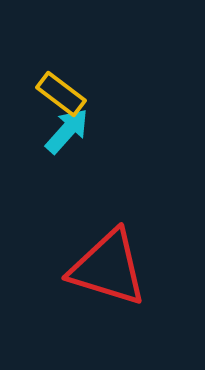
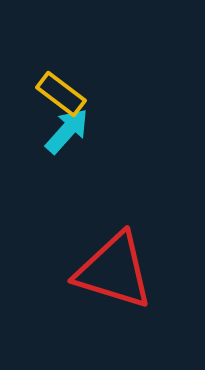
red triangle: moved 6 px right, 3 px down
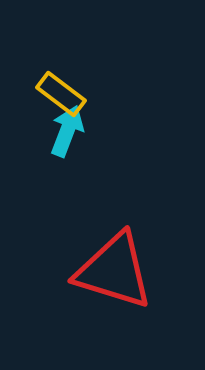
cyan arrow: rotated 21 degrees counterclockwise
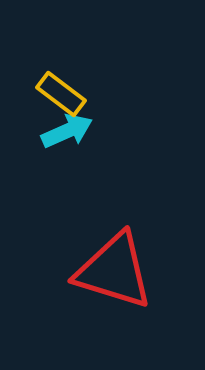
cyan arrow: rotated 45 degrees clockwise
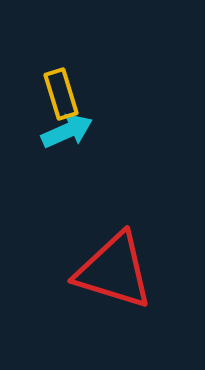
yellow rectangle: rotated 36 degrees clockwise
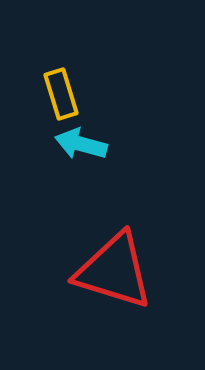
cyan arrow: moved 14 px right, 13 px down; rotated 141 degrees counterclockwise
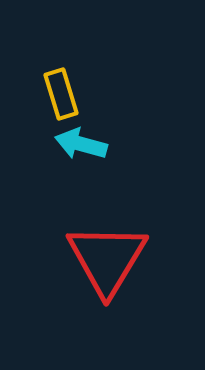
red triangle: moved 7 px left, 12 px up; rotated 44 degrees clockwise
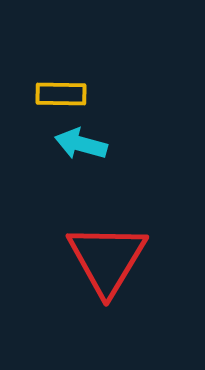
yellow rectangle: rotated 72 degrees counterclockwise
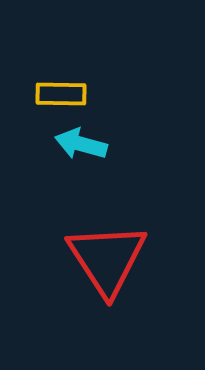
red triangle: rotated 4 degrees counterclockwise
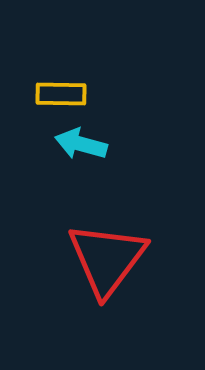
red triangle: rotated 10 degrees clockwise
